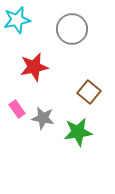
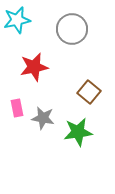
pink rectangle: moved 1 px up; rotated 24 degrees clockwise
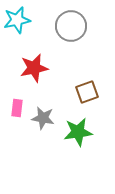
gray circle: moved 1 px left, 3 px up
red star: moved 1 px down
brown square: moved 2 px left; rotated 30 degrees clockwise
pink rectangle: rotated 18 degrees clockwise
